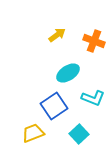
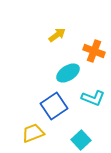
orange cross: moved 10 px down
cyan square: moved 2 px right, 6 px down
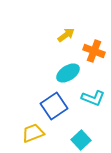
yellow arrow: moved 9 px right
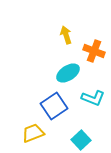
yellow arrow: rotated 72 degrees counterclockwise
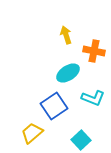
orange cross: rotated 10 degrees counterclockwise
yellow trapezoid: moved 1 px left; rotated 20 degrees counterclockwise
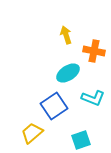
cyan square: rotated 24 degrees clockwise
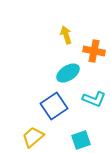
cyan L-shape: moved 1 px right, 1 px down
yellow trapezoid: moved 1 px right, 4 px down
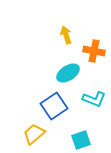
yellow trapezoid: moved 1 px right, 3 px up
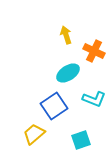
orange cross: rotated 15 degrees clockwise
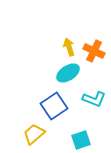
yellow arrow: moved 3 px right, 12 px down
